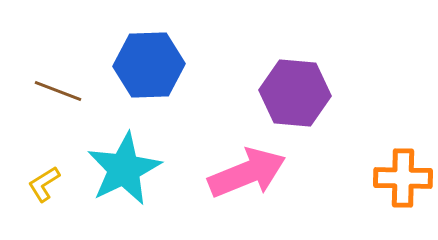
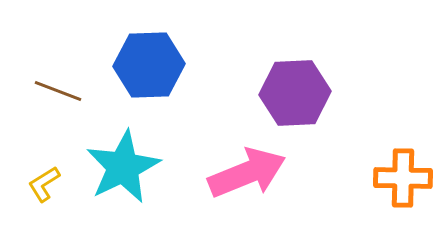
purple hexagon: rotated 8 degrees counterclockwise
cyan star: moved 1 px left, 2 px up
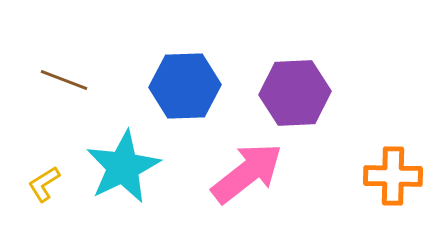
blue hexagon: moved 36 px right, 21 px down
brown line: moved 6 px right, 11 px up
pink arrow: rotated 16 degrees counterclockwise
orange cross: moved 10 px left, 2 px up
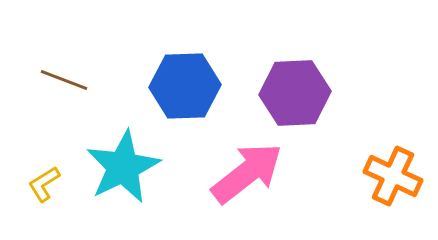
orange cross: rotated 24 degrees clockwise
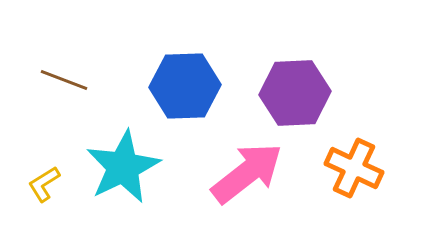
orange cross: moved 39 px left, 8 px up
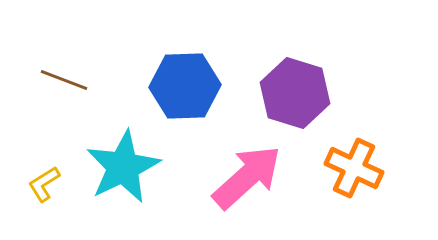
purple hexagon: rotated 20 degrees clockwise
pink arrow: moved 4 px down; rotated 4 degrees counterclockwise
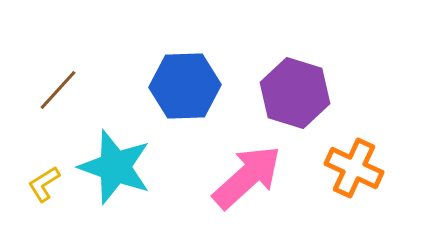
brown line: moved 6 px left, 10 px down; rotated 69 degrees counterclockwise
cyan star: moved 8 px left; rotated 26 degrees counterclockwise
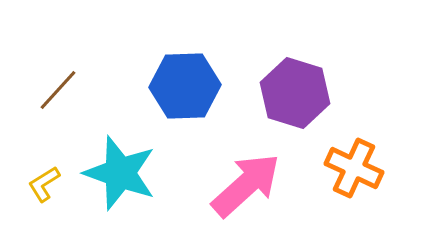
cyan star: moved 5 px right, 6 px down
pink arrow: moved 1 px left, 8 px down
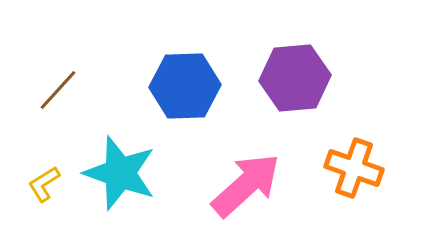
purple hexagon: moved 15 px up; rotated 22 degrees counterclockwise
orange cross: rotated 6 degrees counterclockwise
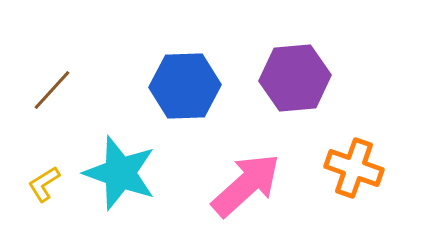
brown line: moved 6 px left
